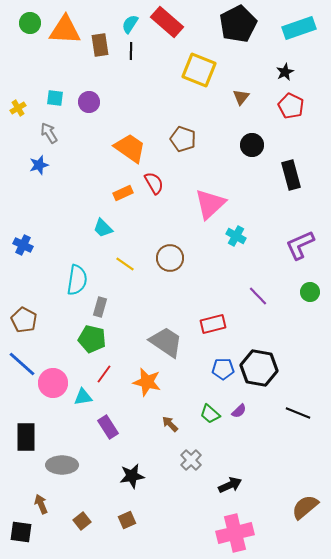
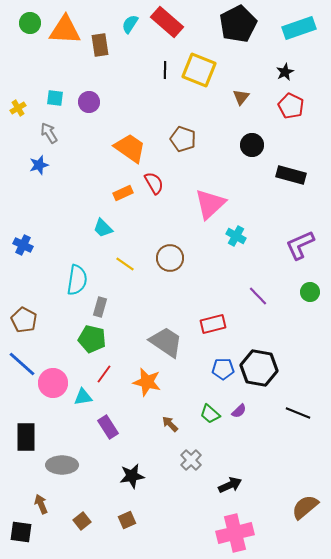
black line at (131, 51): moved 34 px right, 19 px down
black rectangle at (291, 175): rotated 60 degrees counterclockwise
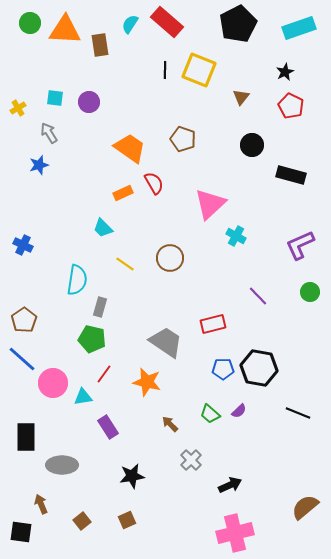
brown pentagon at (24, 320): rotated 10 degrees clockwise
blue line at (22, 364): moved 5 px up
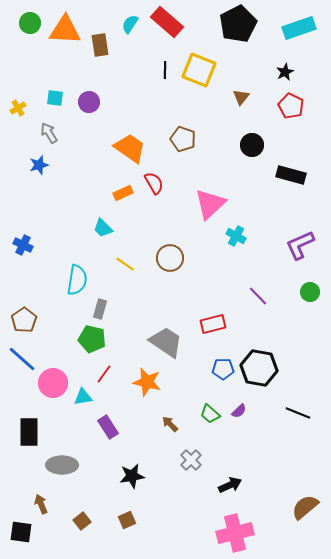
gray rectangle at (100, 307): moved 2 px down
black rectangle at (26, 437): moved 3 px right, 5 px up
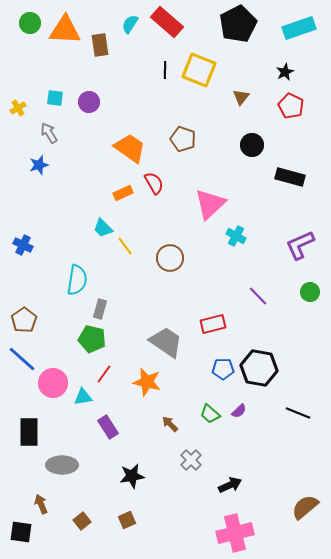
black rectangle at (291, 175): moved 1 px left, 2 px down
yellow line at (125, 264): moved 18 px up; rotated 18 degrees clockwise
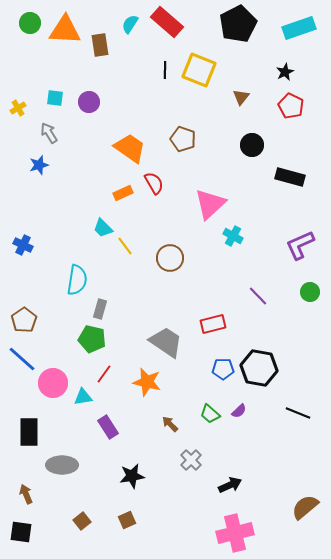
cyan cross at (236, 236): moved 3 px left
brown arrow at (41, 504): moved 15 px left, 10 px up
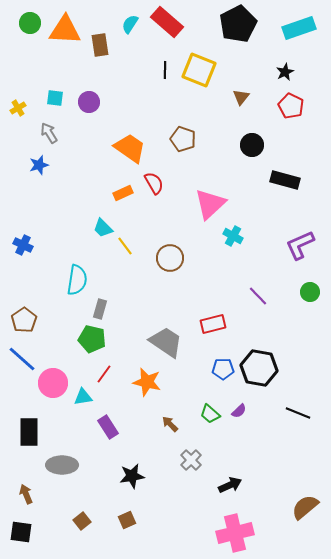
black rectangle at (290, 177): moved 5 px left, 3 px down
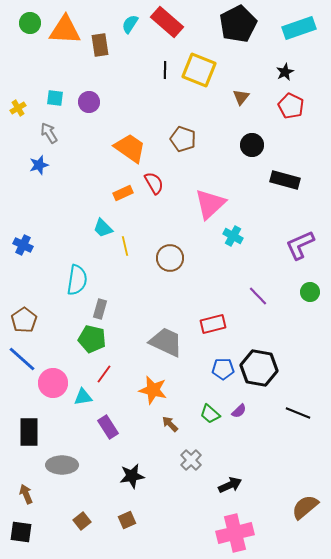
yellow line at (125, 246): rotated 24 degrees clockwise
gray trapezoid at (166, 342): rotated 9 degrees counterclockwise
orange star at (147, 382): moved 6 px right, 8 px down
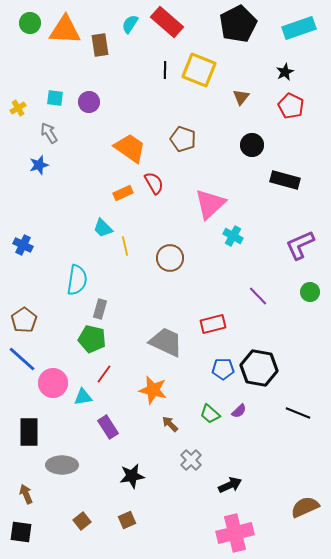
brown semicircle at (305, 507): rotated 16 degrees clockwise
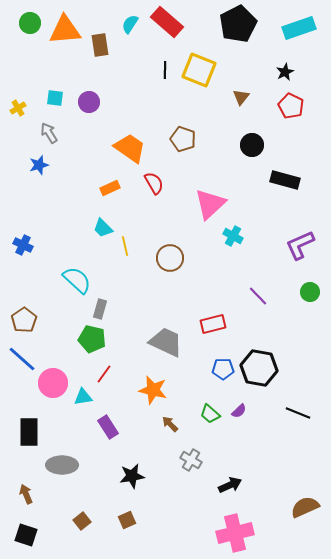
orange triangle at (65, 30): rotated 8 degrees counterclockwise
orange rectangle at (123, 193): moved 13 px left, 5 px up
cyan semicircle at (77, 280): rotated 56 degrees counterclockwise
gray cross at (191, 460): rotated 15 degrees counterclockwise
black square at (21, 532): moved 5 px right, 3 px down; rotated 10 degrees clockwise
